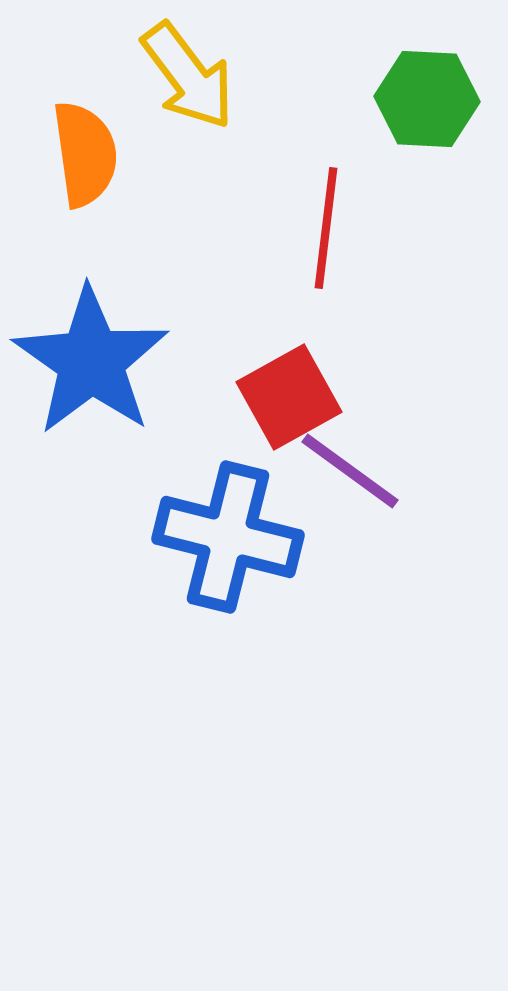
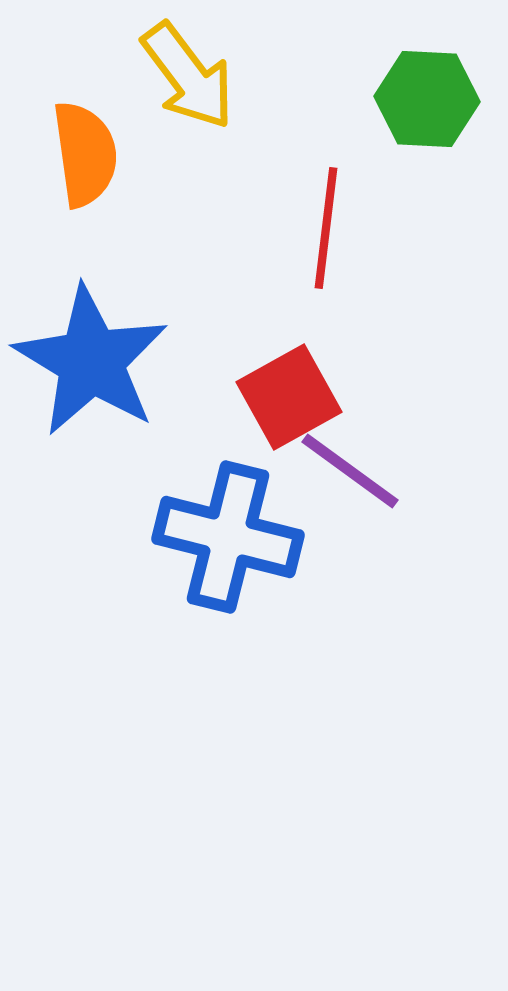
blue star: rotated 4 degrees counterclockwise
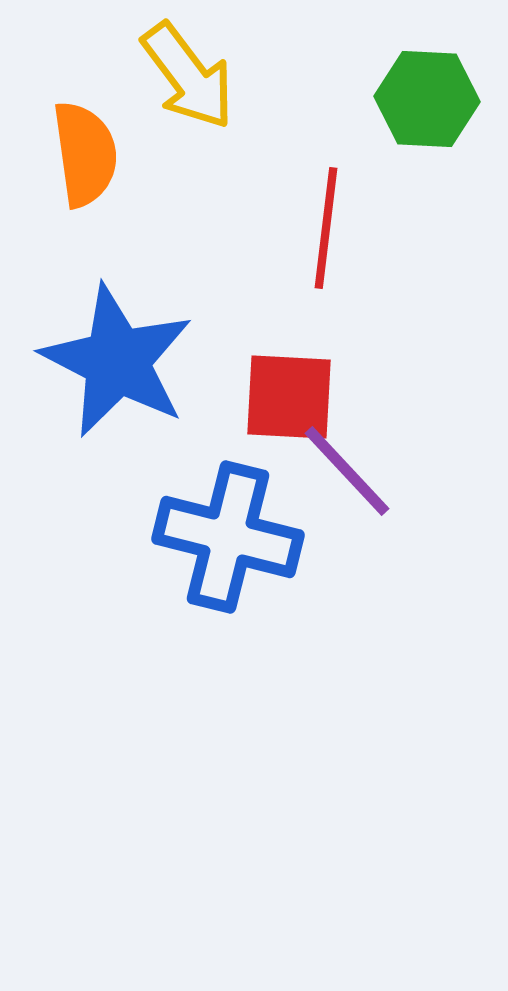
blue star: moved 26 px right; rotated 4 degrees counterclockwise
red square: rotated 32 degrees clockwise
purple line: moved 3 px left; rotated 11 degrees clockwise
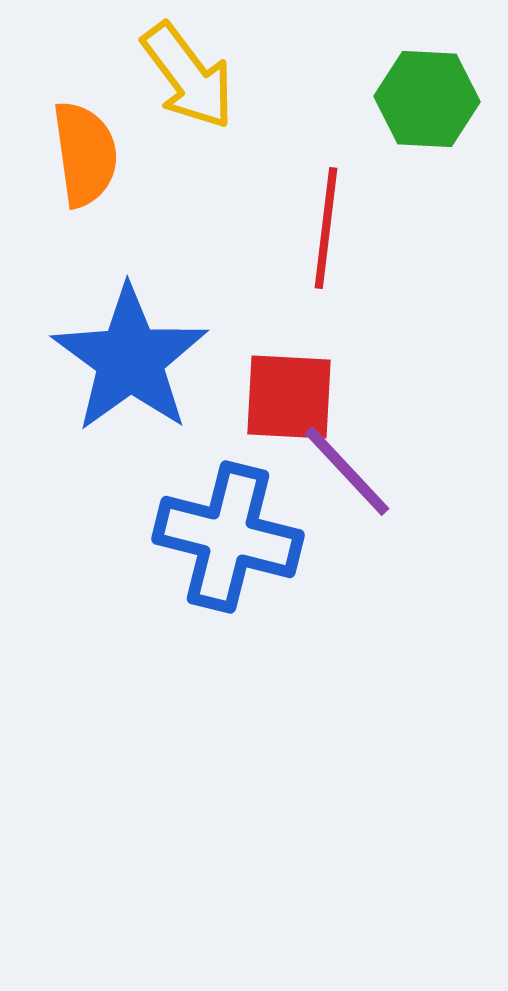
blue star: moved 13 px right, 2 px up; rotated 9 degrees clockwise
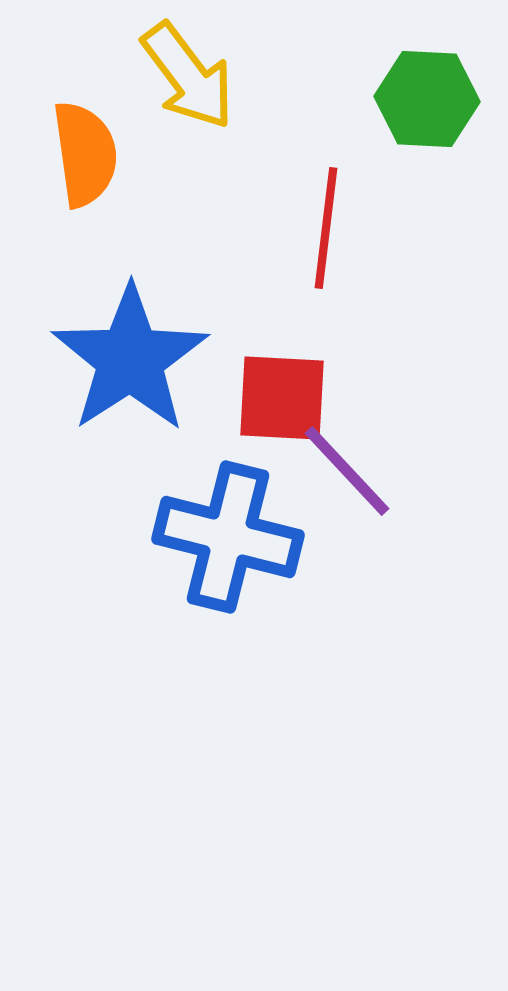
blue star: rotated 3 degrees clockwise
red square: moved 7 px left, 1 px down
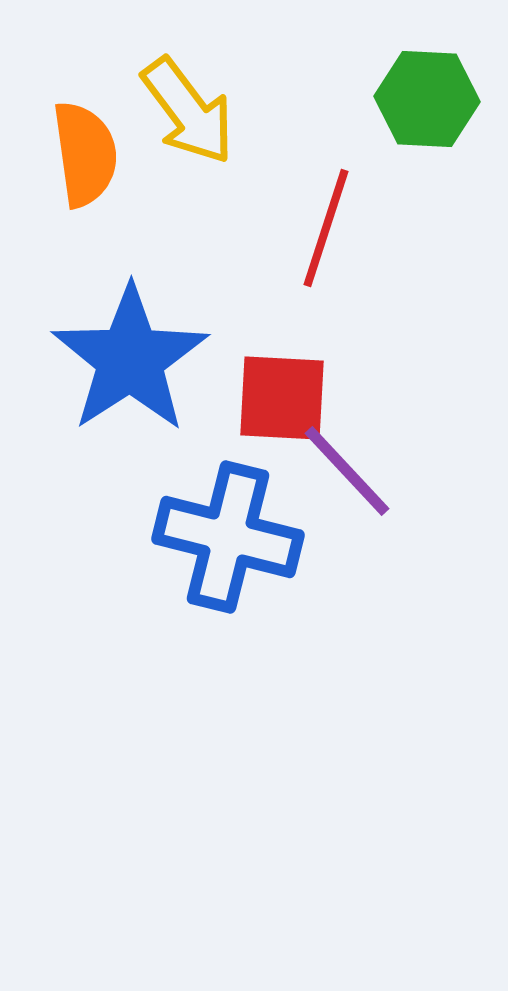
yellow arrow: moved 35 px down
red line: rotated 11 degrees clockwise
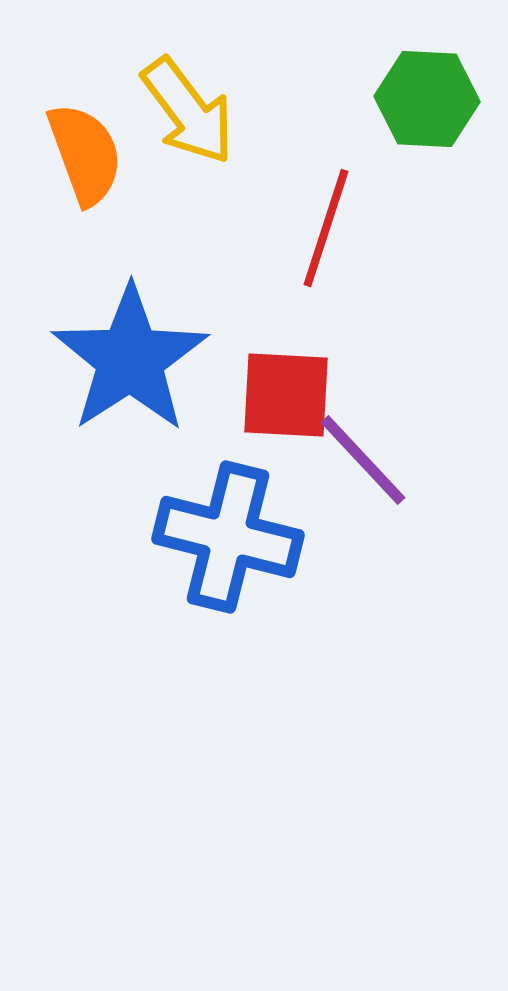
orange semicircle: rotated 12 degrees counterclockwise
red square: moved 4 px right, 3 px up
purple line: moved 16 px right, 11 px up
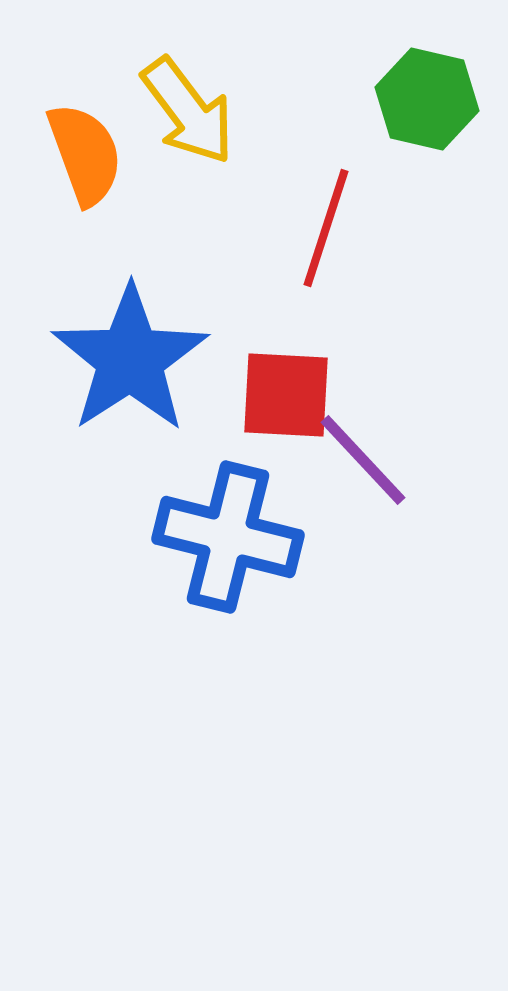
green hexagon: rotated 10 degrees clockwise
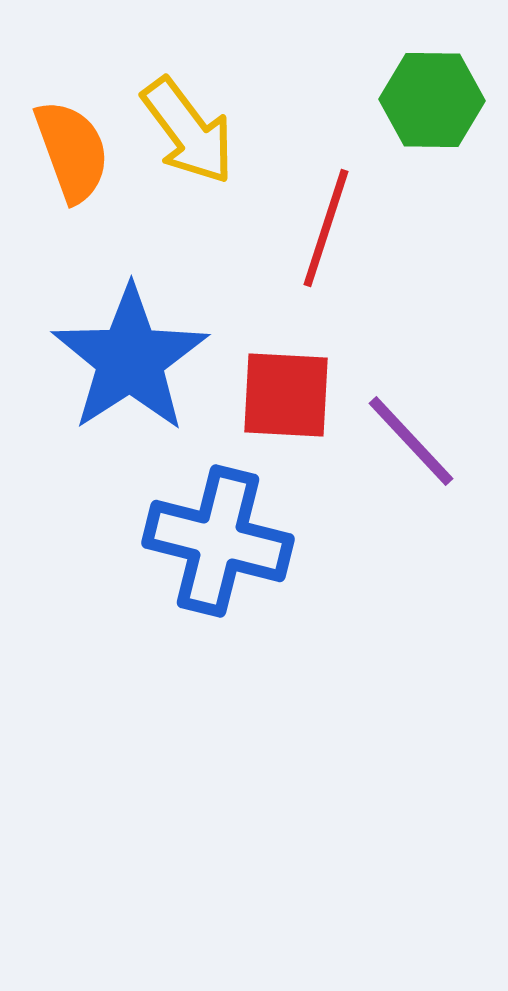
green hexagon: moved 5 px right, 1 px down; rotated 12 degrees counterclockwise
yellow arrow: moved 20 px down
orange semicircle: moved 13 px left, 3 px up
purple line: moved 48 px right, 19 px up
blue cross: moved 10 px left, 4 px down
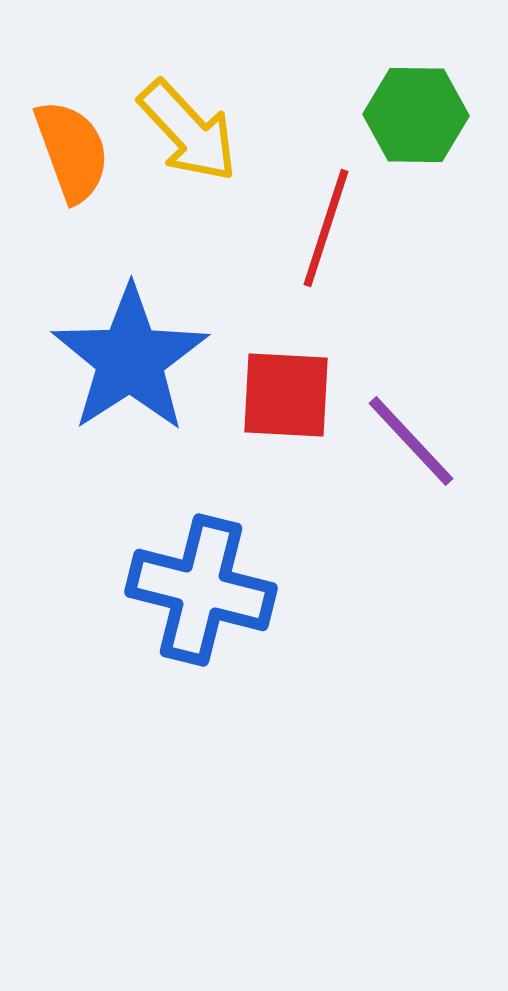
green hexagon: moved 16 px left, 15 px down
yellow arrow: rotated 6 degrees counterclockwise
blue cross: moved 17 px left, 49 px down
